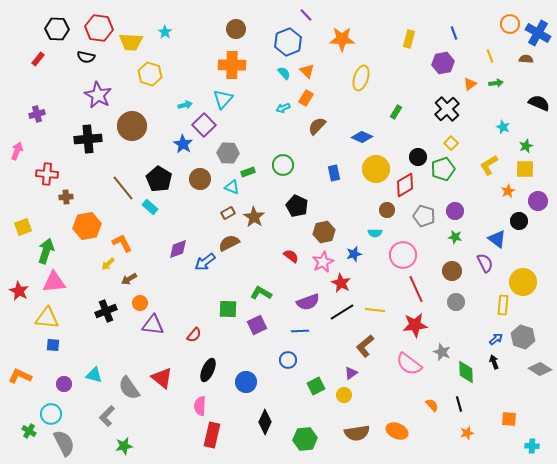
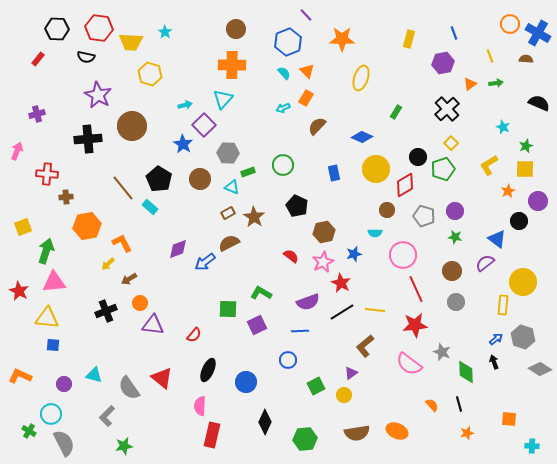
purple semicircle at (485, 263): rotated 102 degrees counterclockwise
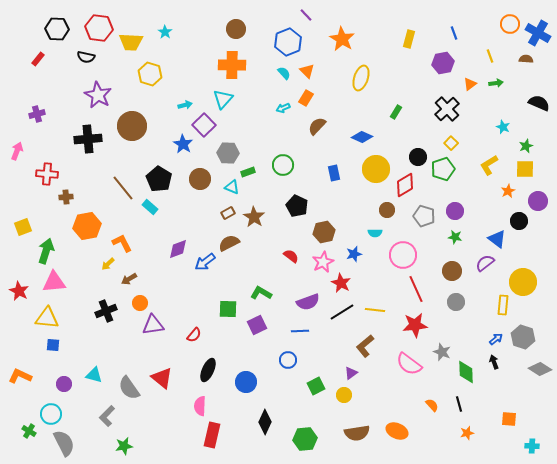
orange star at (342, 39): rotated 30 degrees clockwise
purple triangle at (153, 325): rotated 15 degrees counterclockwise
